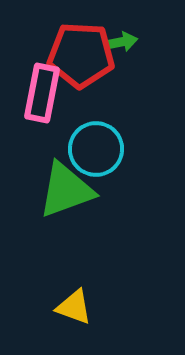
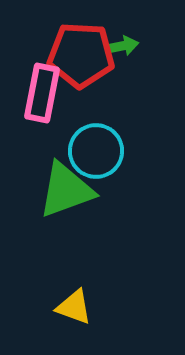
green arrow: moved 1 px right, 4 px down
cyan circle: moved 2 px down
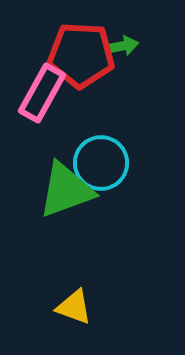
pink rectangle: rotated 18 degrees clockwise
cyan circle: moved 5 px right, 12 px down
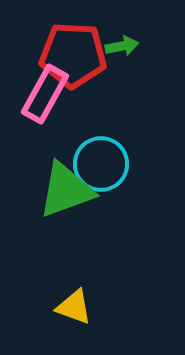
red pentagon: moved 8 px left
pink rectangle: moved 3 px right, 1 px down
cyan circle: moved 1 px down
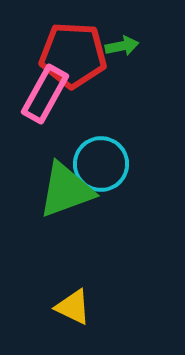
yellow triangle: moved 1 px left; rotated 6 degrees clockwise
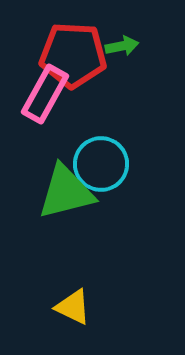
green triangle: moved 2 px down; rotated 6 degrees clockwise
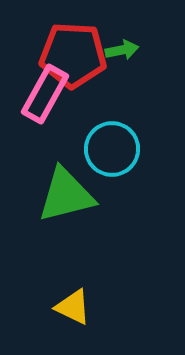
green arrow: moved 4 px down
cyan circle: moved 11 px right, 15 px up
green triangle: moved 3 px down
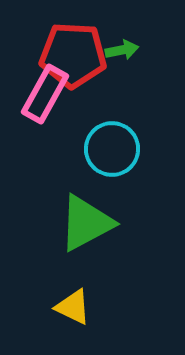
green triangle: moved 20 px right, 28 px down; rotated 14 degrees counterclockwise
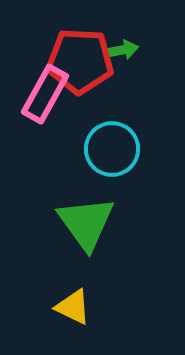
red pentagon: moved 7 px right, 6 px down
green triangle: rotated 38 degrees counterclockwise
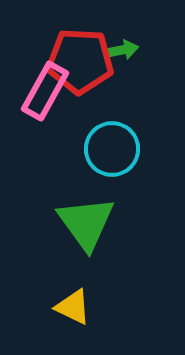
pink rectangle: moved 3 px up
